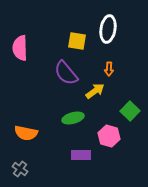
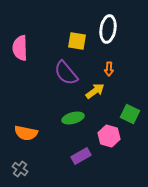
green square: moved 3 px down; rotated 18 degrees counterclockwise
purple rectangle: moved 1 px down; rotated 30 degrees counterclockwise
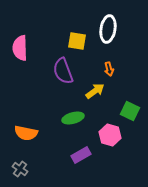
orange arrow: rotated 16 degrees counterclockwise
purple semicircle: moved 3 px left, 2 px up; rotated 20 degrees clockwise
green square: moved 3 px up
pink hexagon: moved 1 px right, 1 px up
purple rectangle: moved 1 px up
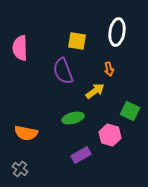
white ellipse: moved 9 px right, 3 px down
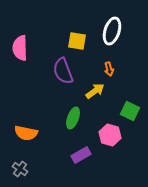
white ellipse: moved 5 px left, 1 px up; rotated 8 degrees clockwise
green ellipse: rotated 55 degrees counterclockwise
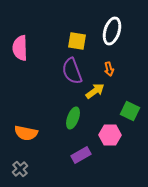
purple semicircle: moved 9 px right
pink hexagon: rotated 15 degrees counterclockwise
gray cross: rotated 14 degrees clockwise
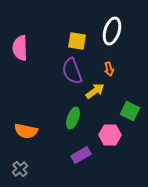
orange semicircle: moved 2 px up
